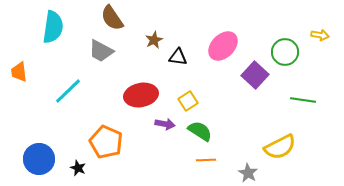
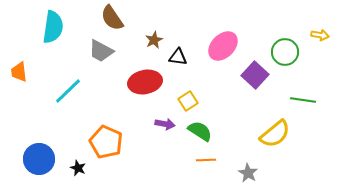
red ellipse: moved 4 px right, 13 px up
yellow semicircle: moved 5 px left, 13 px up; rotated 12 degrees counterclockwise
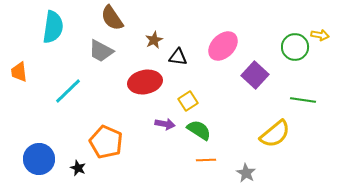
green circle: moved 10 px right, 5 px up
green semicircle: moved 1 px left, 1 px up
gray star: moved 2 px left
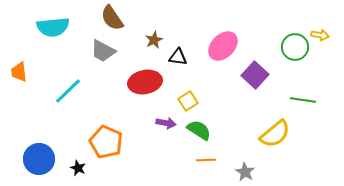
cyan semicircle: rotated 76 degrees clockwise
gray trapezoid: moved 2 px right
purple arrow: moved 1 px right, 1 px up
gray star: moved 1 px left, 1 px up
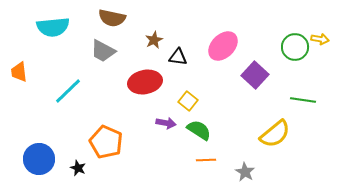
brown semicircle: rotated 44 degrees counterclockwise
yellow arrow: moved 4 px down
yellow square: rotated 18 degrees counterclockwise
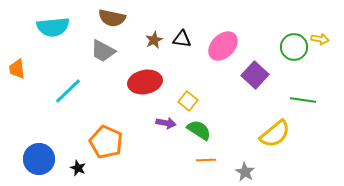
green circle: moved 1 px left
black triangle: moved 4 px right, 18 px up
orange trapezoid: moved 2 px left, 3 px up
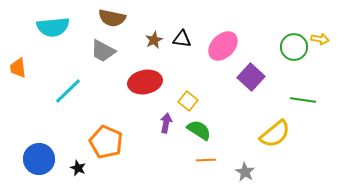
orange trapezoid: moved 1 px right, 1 px up
purple square: moved 4 px left, 2 px down
purple arrow: rotated 90 degrees counterclockwise
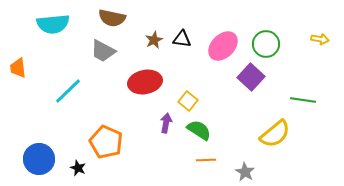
cyan semicircle: moved 3 px up
green circle: moved 28 px left, 3 px up
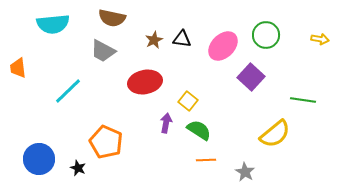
green circle: moved 9 px up
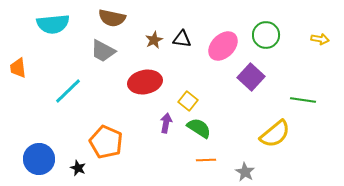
green semicircle: moved 2 px up
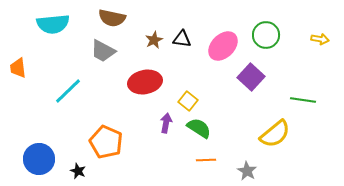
black star: moved 3 px down
gray star: moved 2 px right, 1 px up
